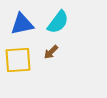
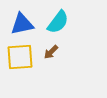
yellow square: moved 2 px right, 3 px up
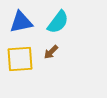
blue triangle: moved 1 px left, 2 px up
yellow square: moved 2 px down
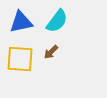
cyan semicircle: moved 1 px left, 1 px up
yellow square: rotated 8 degrees clockwise
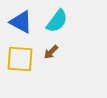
blue triangle: rotated 40 degrees clockwise
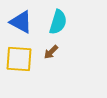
cyan semicircle: moved 1 px right, 1 px down; rotated 20 degrees counterclockwise
yellow square: moved 1 px left
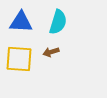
blue triangle: rotated 25 degrees counterclockwise
brown arrow: rotated 28 degrees clockwise
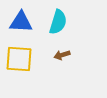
brown arrow: moved 11 px right, 3 px down
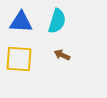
cyan semicircle: moved 1 px left, 1 px up
brown arrow: rotated 42 degrees clockwise
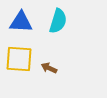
cyan semicircle: moved 1 px right
brown arrow: moved 13 px left, 13 px down
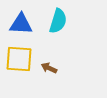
blue triangle: moved 2 px down
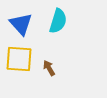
blue triangle: rotated 45 degrees clockwise
brown arrow: rotated 35 degrees clockwise
